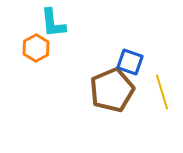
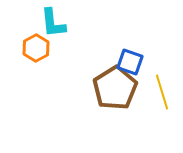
brown pentagon: moved 3 px right, 2 px up; rotated 9 degrees counterclockwise
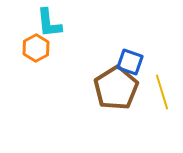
cyan L-shape: moved 4 px left
brown pentagon: moved 1 px right
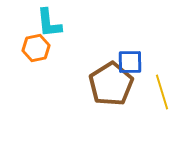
orange hexagon: rotated 16 degrees clockwise
blue square: rotated 20 degrees counterclockwise
brown pentagon: moved 5 px left, 4 px up
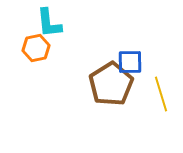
yellow line: moved 1 px left, 2 px down
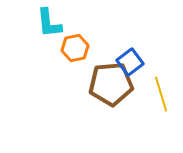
orange hexagon: moved 39 px right
blue square: rotated 36 degrees counterclockwise
brown pentagon: rotated 27 degrees clockwise
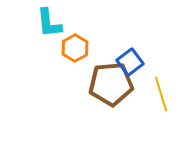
orange hexagon: rotated 16 degrees counterclockwise
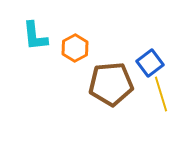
cyan L-shape: moved 14 px left, 13 px down
blue square: moved 20 px right, 1 px down
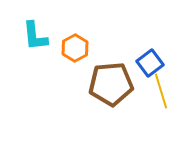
yellow line: moved 3 px up
